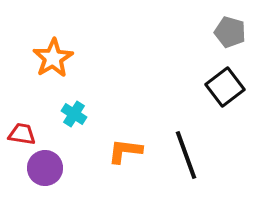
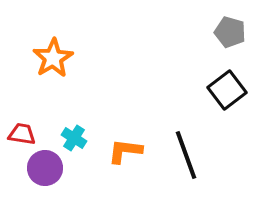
black square: moved 2 px right, 3 px down
cyan cross: moved 24 px down
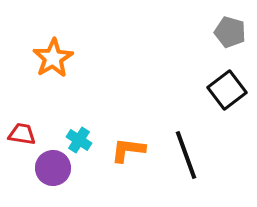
cyan cross: moved 5 px right, 2 px down
orange L-shape: moved 3 px right, 1 px up
purple circle: moved 8 px right
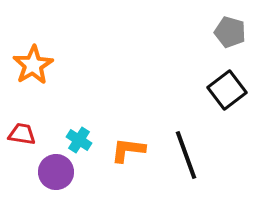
orange star: moved 20 px left, 7 px down
purple circle: moved 3 px right, 4 px down
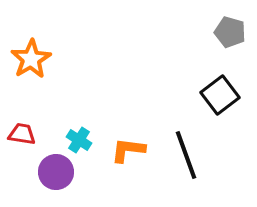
orange star: moved 2 px left, 6 px up
black square: moved 7 px left, 5 px down
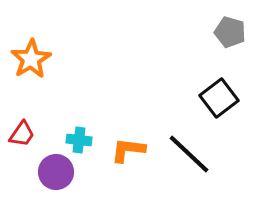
black square: moved 1 px left, 3 px down
red trapezoid: rotated 116 degrees clockwise
cyan cross: rotated 25 degrees counterclockwise
black line: moved 3 px right, 1 px up; rotated 27 degrees counterclockwise
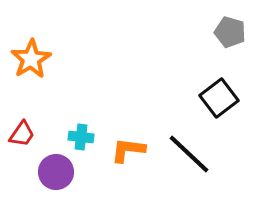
cyan cross: moved 2 px right, 3 px up
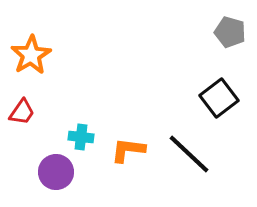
orange star: moved 4 px up
red trapezoid: moved 22 px up
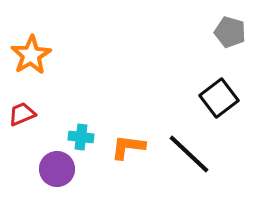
red trapezoid: moved 2 px down; rotated 148 degrees counterclockwise
orange L-shape: moved 3 px up
purple circle: moved 1 px right, 3 px up
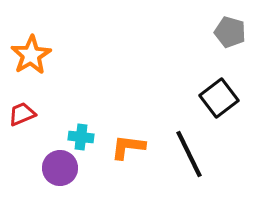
black line: rotated 21 degrees clockwise
purple circle: moved 3 px right, 1 px up
